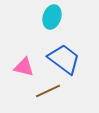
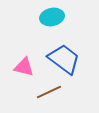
cyan ellipse: rotated 60 degrees clockwise
brown line: moved 1 px right, 1 px down
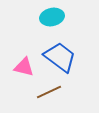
blue trapezoid: moved 4 px left, 2 px up
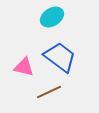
cyan ellipse: rotated 20 degrees counterclockwise
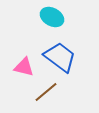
cyan ellipse: rotated 60 degrees clockwise
brown line: moved 3 px left; rotated 15 degrees counterclockwise
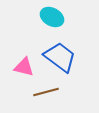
brown line: rotated 25 degrees clockwise
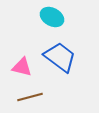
pink triangle: moved 2 px left
brown line: moved 16 px left, 5 px down
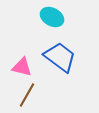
brown line: moved 3 px left, 2 px up; rotated 45 degrees counterclockwise
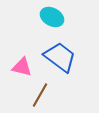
brown line: moved 13 px right
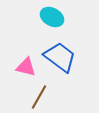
pink triangle: moved 4 px right
brown line: moved 1 px left, 2 px down
